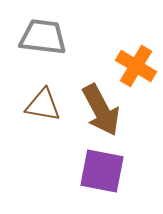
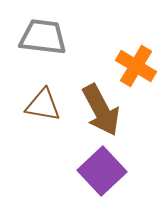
purple square: rotated 36 degrees clockwise
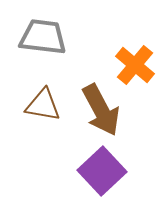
orange cross: moved 1 px left, 1 px up; rotated 9 degrees clockwise
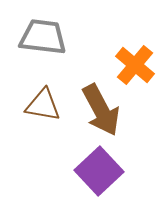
purple square: moved 3 px left
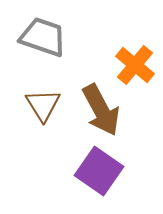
gray trapezoid: rotated 12 degrees clockwise
brown triangle: rotated 48 degrees clockwise
purple square: rotated 12 degrees counterclockwise
